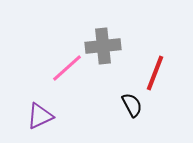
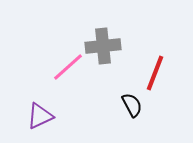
pink line: moved 1 px right, 1 px up
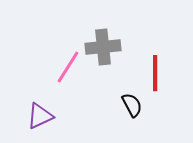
gray cross: moved 1 px down
pink line: rotated 16 degrees counterclockwise
red line: rotated 21 degrees counterclockwise
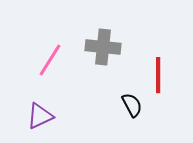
gray cross: rotated 12 degrees clockwise
pink line: moved 18 px left, 7 px up
red line: moved 3 px right, 2 px down
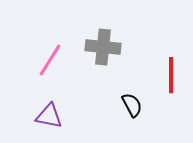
red line: moved 13 px right
purple triangle: moved 9 px right; rotated 36 degrees clockwise
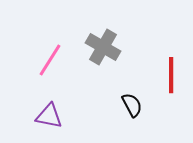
gray cross: rotated 24 degrees clockwise
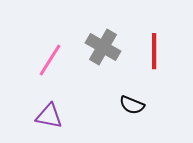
red line: moved 17 px left, 24 px up
black semicircle: rotated 140 degrees clockwise
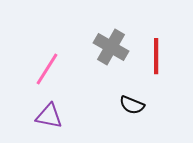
gray cross: moved 8 px right
red line: moved 2 px right, 5 px down
pink line: moved 3 px left, 9 px down
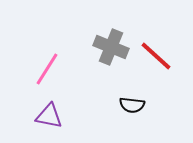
gray cross: rotated 8 degrees counterclockwise
red line: rotated 48 degrees counterclockwise
black semicircle: rotated 15 degrees counterclockwise
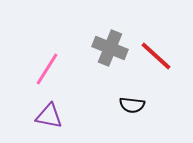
gray cross: moved 1 px left, 1 px down
